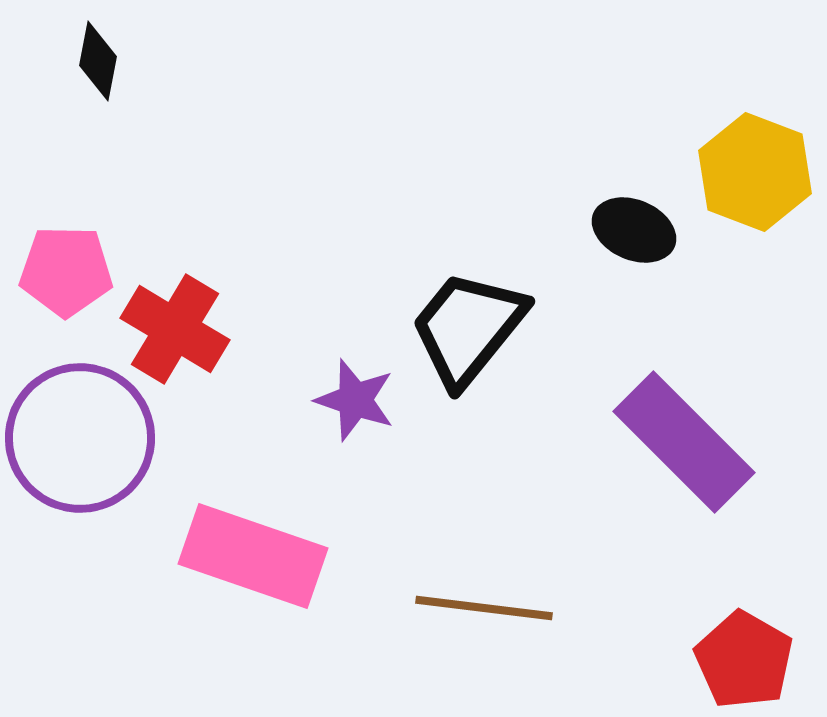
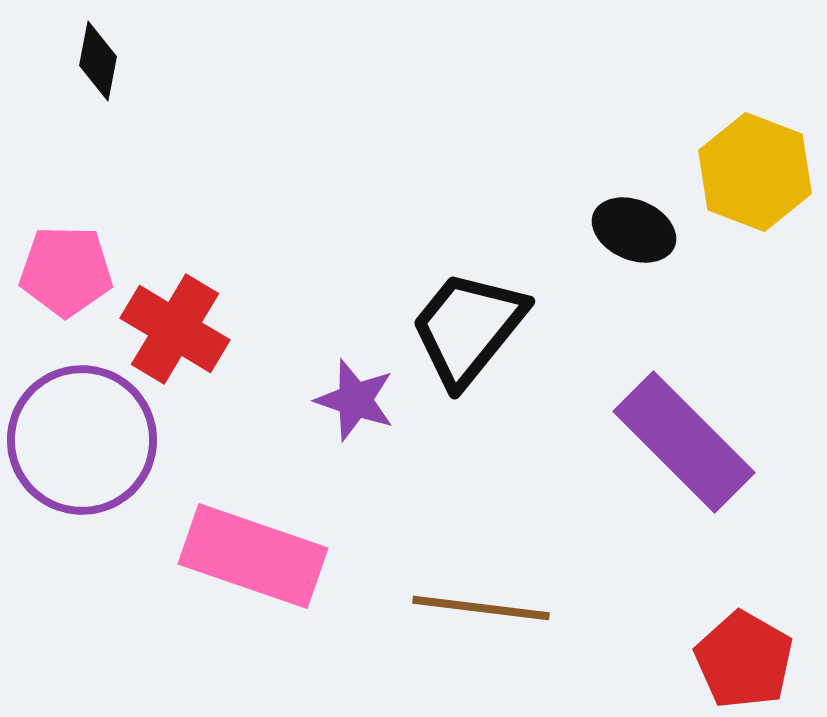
purple circle: moved 2 px right, 2 px down
brown line: moved 3 px left
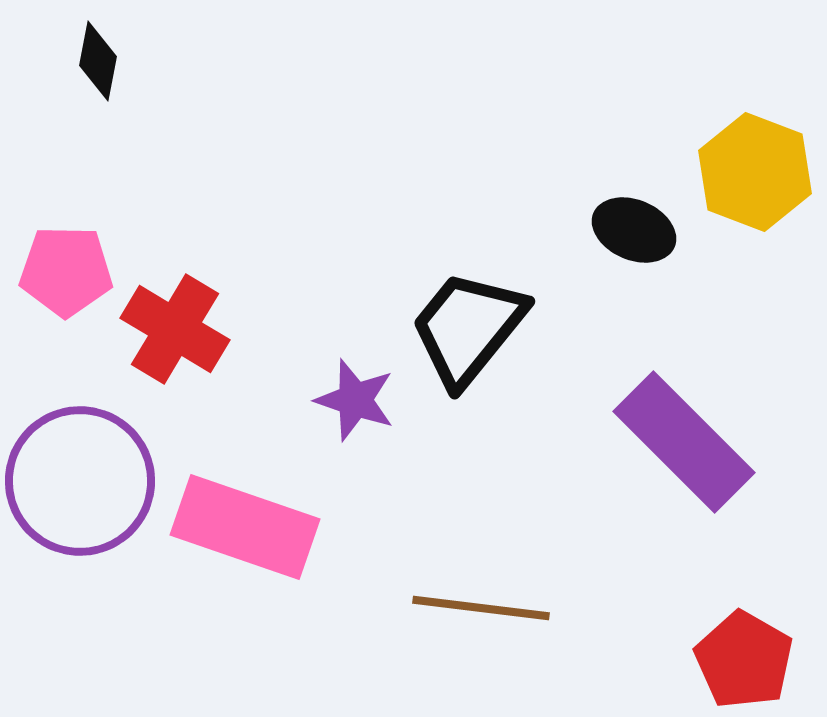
purple circle: moved 2 px left, 41 px down
pink rectangle: moved 8 px left, 29 px up
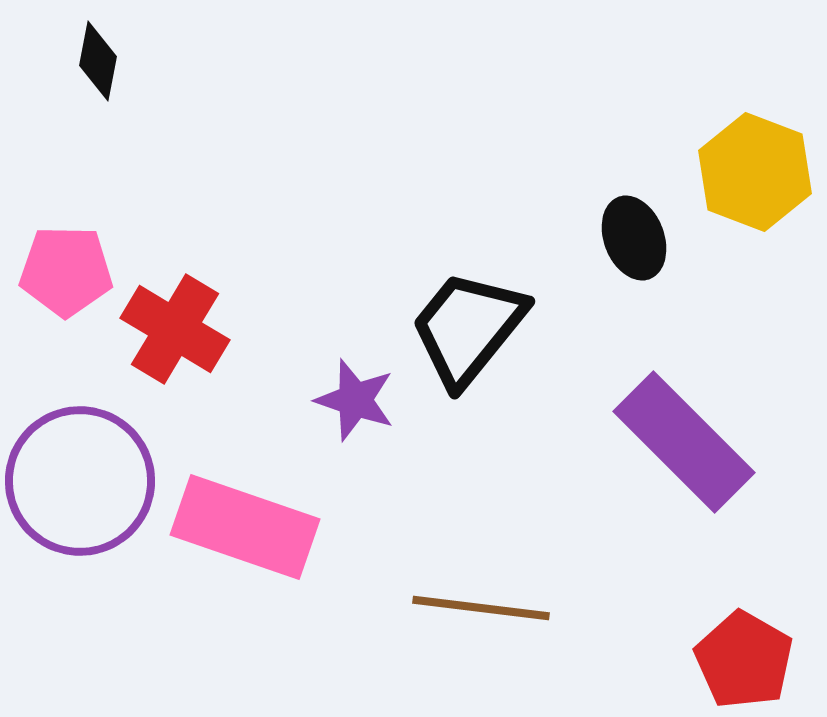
black ellipse: moved 8 px down; rotated 46 degrees clockwise
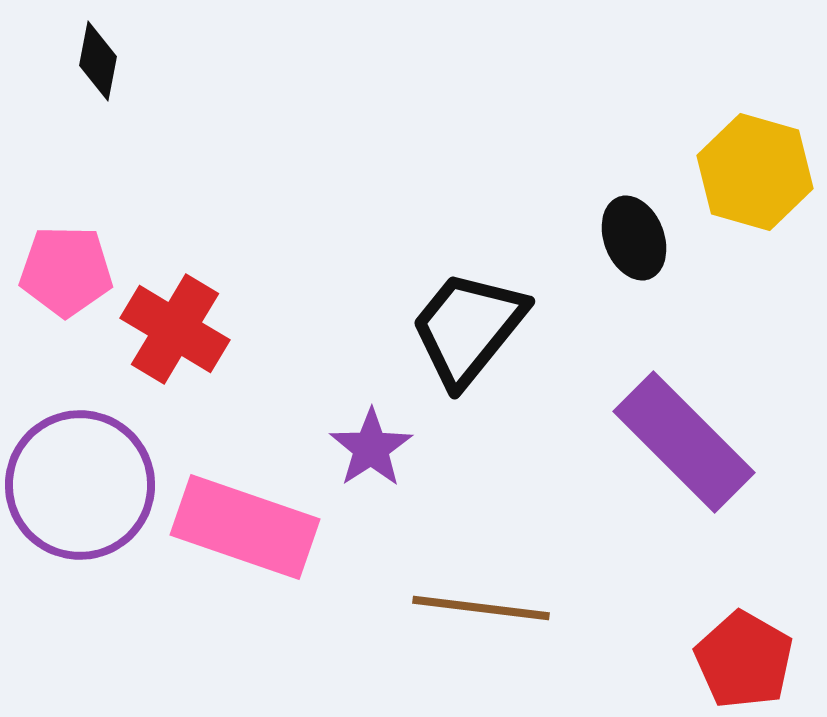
yellow hexagon: rotated 5 degrees counterclockwise
purple star: moved 16 px right, 48 px down; rotated 20 degrees clockwise
purple circle: moved 4 px down
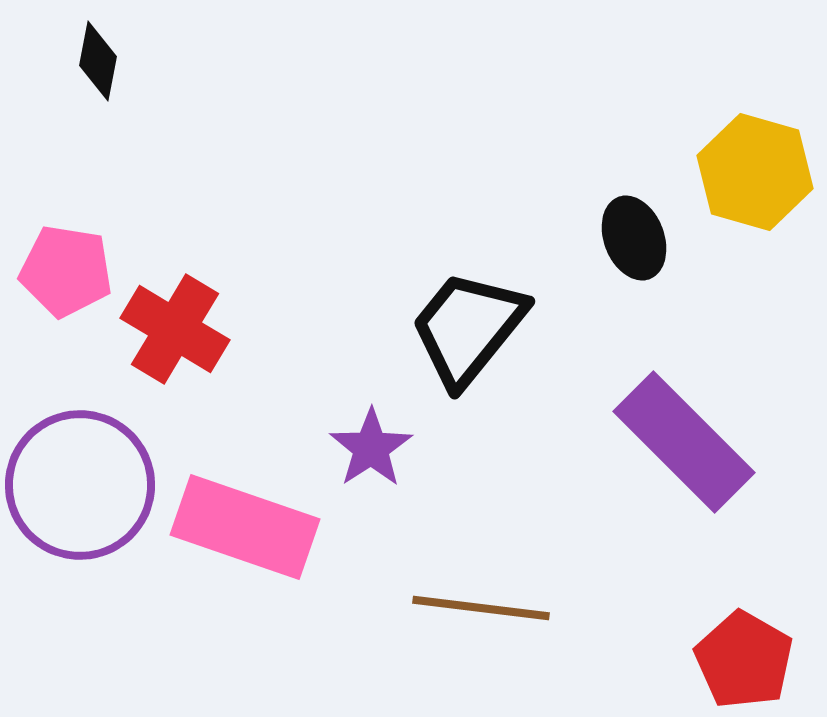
pink pentagon: rotated 8 degrees clockwise
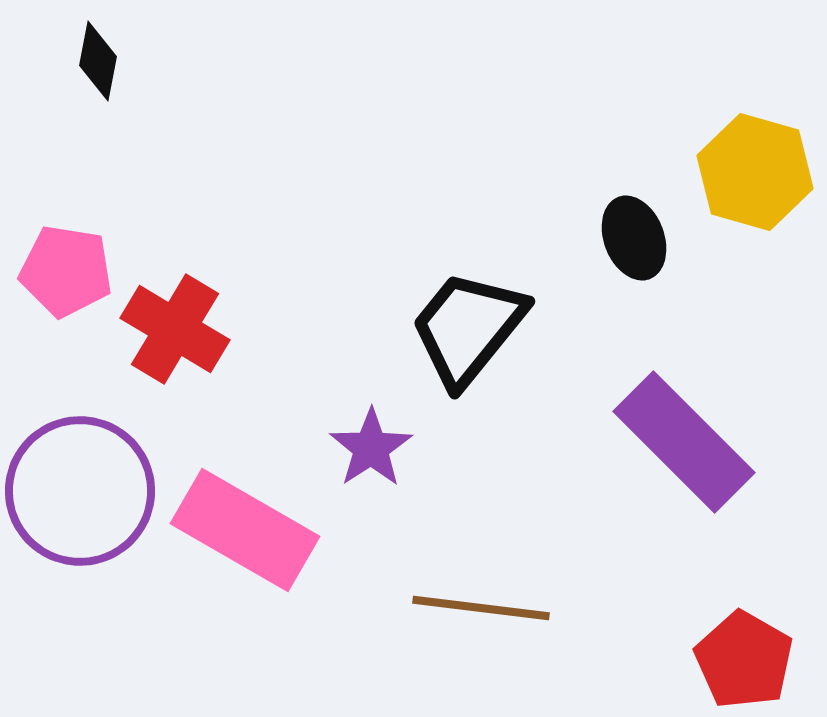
purple circle: moved 6 px down
pink rectangle: moved 3 px down; rotated 11 degrees clockwise
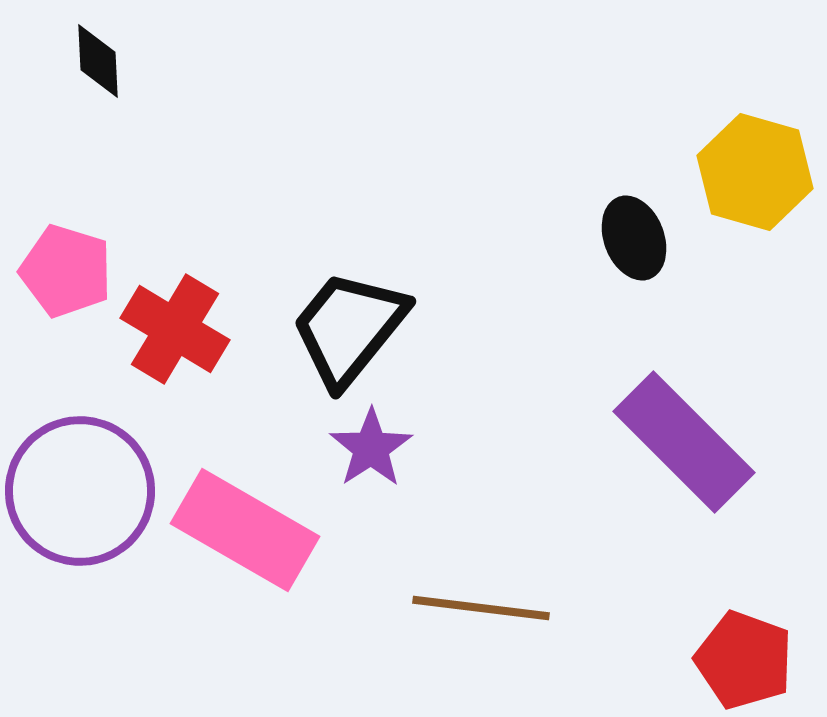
black diamond: rotated 14 degrees counterclockwise
pink pentagon: rotated 8 degrees clockwise
black trapezoid: moved 119 px left
red pentagon: rotated 10 degrees counterclockwise
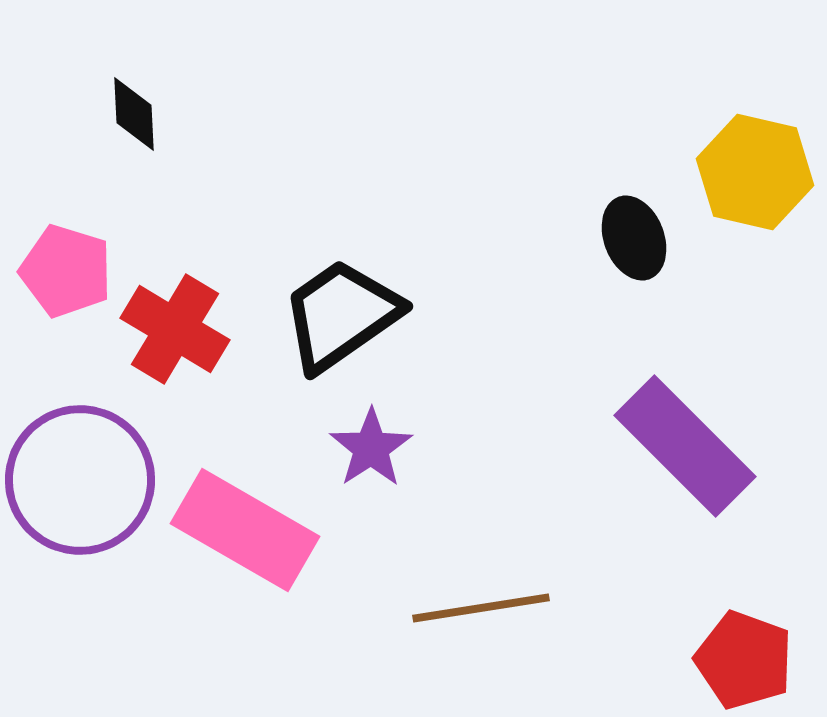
black diamond: moved 36 px right, 53 px down
yellow hexagon: rotated 3 degrees counterclockwise
black trapezoid: moved 8 px left, 13 px up; rotated 16 degrees clockwise
purple rectangle: moved 1 px right, 4 px down
purple circle: moved 11 px up
brown line: rotated 16 degrees counterclockwise
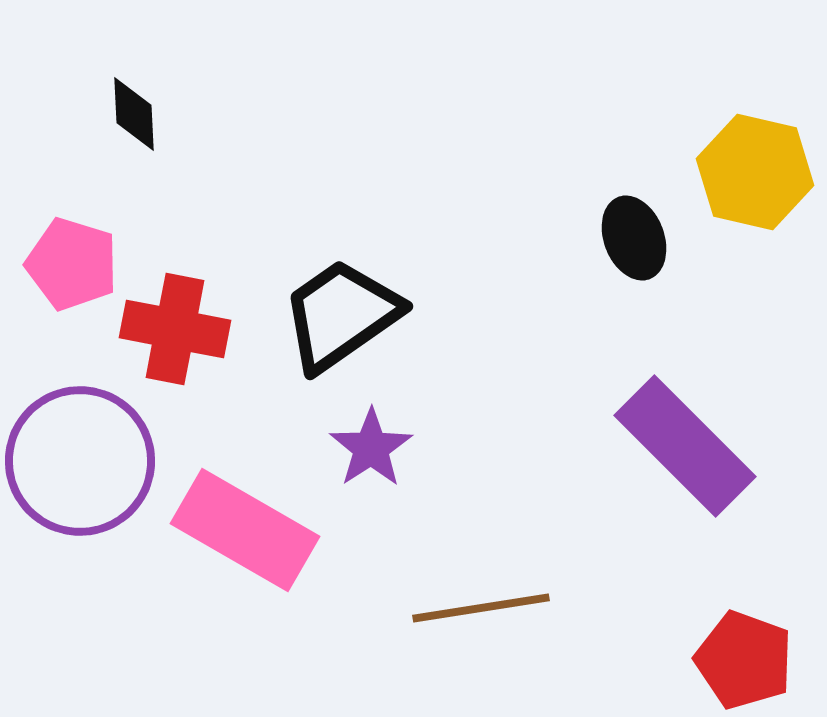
pink pentagon: moved 6 px right, 7 px up
red cross: rotated 20 degrees counterclockwise
purple circle: moved 19 px up
